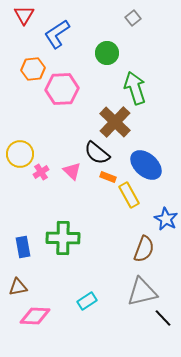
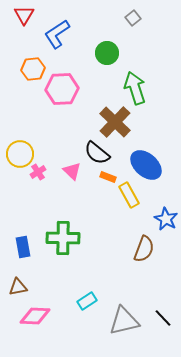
pink cross: moved 3 px left
gray triangle: moved 18 px left, 29 px down
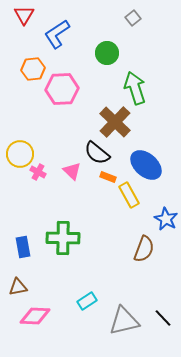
pink cross: rotated 28 degrees counterclockwise
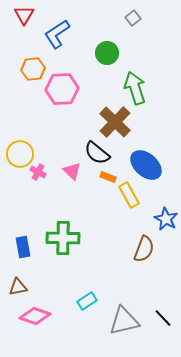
pink diamond: rotated 16 degrees clockwise
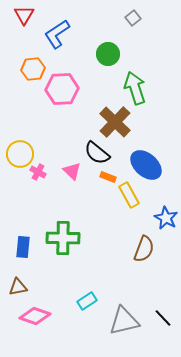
green circle: moved 1 px right, 1 px down
blue star: moved 1 px up
blue rectangle: rotated 15 degrees clockwise
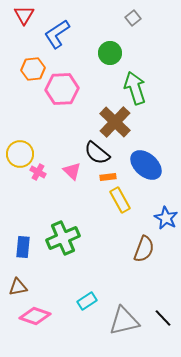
green circle: moved 2 px right, 1 px up
orange rectangle: rotated 28 degrees counterclockwise
yellow rectangle: moved 9 px left, 5 px down
green cross: rotated 24 degrees counterclockwise
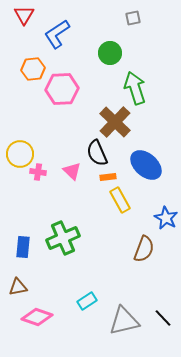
gray square: rotated 28 degrees clockwise
black semicircle: rotated 28 degrees clockwise
pink cross: rotated 21 degrees counterclockwise
pink diamond: moved 2 px right, 1 px down
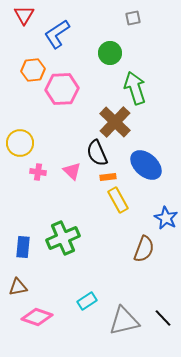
orange hexagon: moved 1 px down
yellow circle: moved 11 px up
yellow rectangle: moved 2 px left
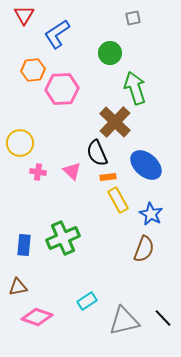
blue star: moved 15 px left, 4 px up
blue rectangle: moved 1 px right, 2 px up
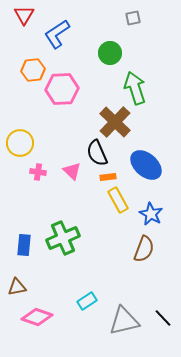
brown triangle: moved 1 px left
